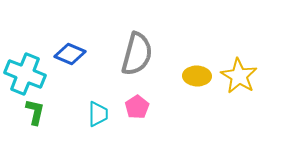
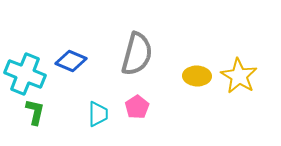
blue diamond: moved 1 px right, 7 px down
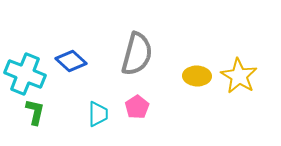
blue diamond: rotated 20 degrees clockwise
